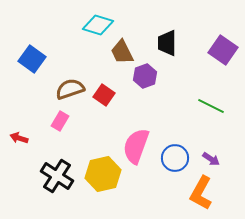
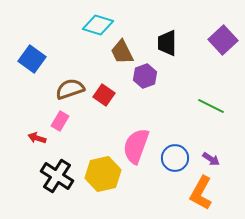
purple square: moved 10 px up; rotated 12 degrees clockwise
red arrow: moved 18 px right
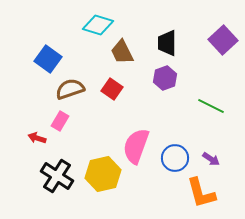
blue square: moved 16 px right
purple hexagon: moved 20 px right, 2 px down
red square: moved 8 px right, 6 px up
orange L-shape: rotated 44 degrees counterclockwise
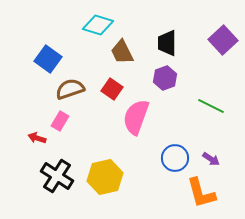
pink semicircle: moved 29 px up
yellow hexagon: moved 2 px right, 3 px down
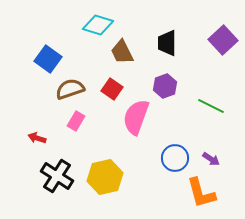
purple hexagon: moved 8 px down
pink rectangle: moved 16 px right
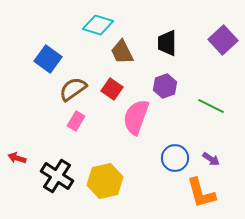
brown semicircle: moved 3 px right; rotated 16 degrees counterclockwise
red arrow: moved 20 px left, 20 px down
yellow hexagon: moved 4 px down
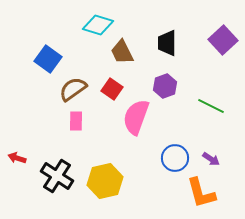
pink rectangle: rotated 30 degrees counterclockwise
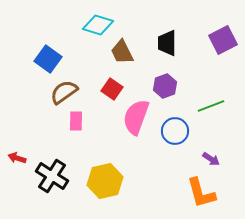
purple square: rotated 16 degrees clockwise
brown semicircle: moved 9 px left, 3 px down
green line: rotated 48 degrees counterclockwise
blue circle: moved 27 px up
black cross: moved 5 px left
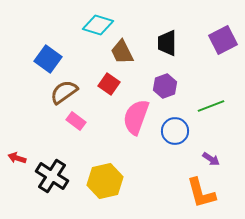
red square: moved 3 px left, 5 px up
pink rectangle: rotated 54 degrees counterclockwise
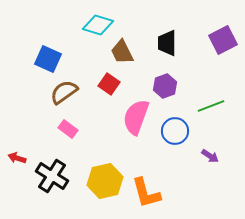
blue square: rotated 12 degrees counterclockwise
pink rectangle: moved 8 px left, 8 px down
purple arrow: moved 1 px left, 3 px up
orange L-shape: moved 55 px left
